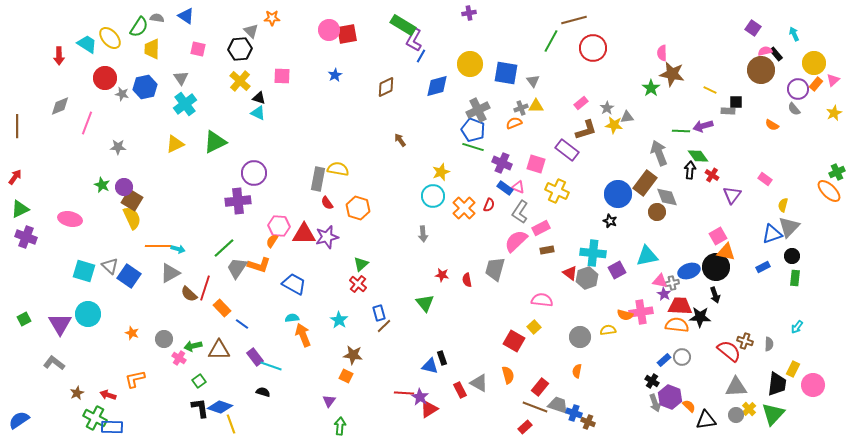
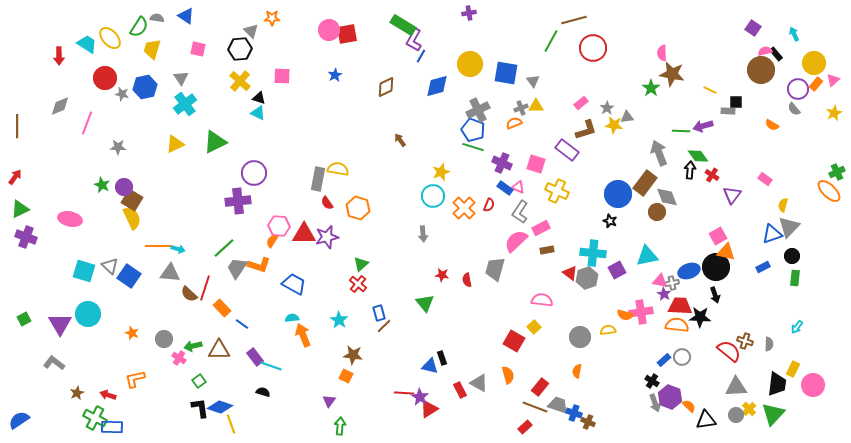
yellow trapezoid at (152, 49): rotated 15 degrees clockwise
gray triangle at (170, 273): rotated 35 degrees clockwise
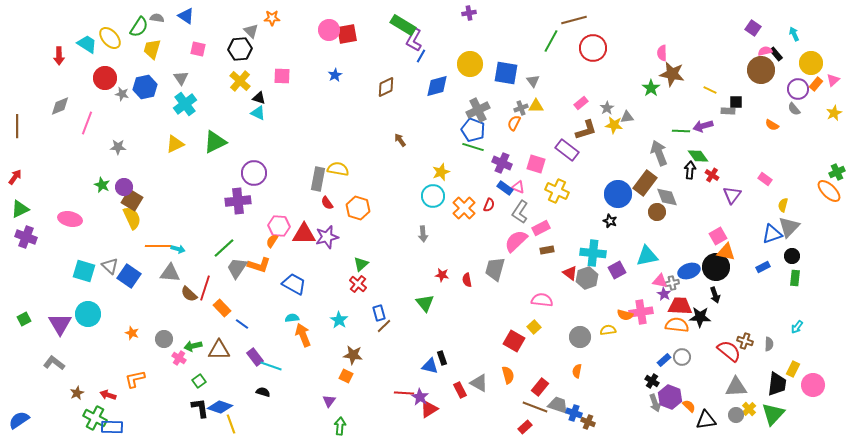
yellow circle at (814, 63): moved 3 px left
orange semicircle at (514, 123): rotated 42 degrees counterclockwise
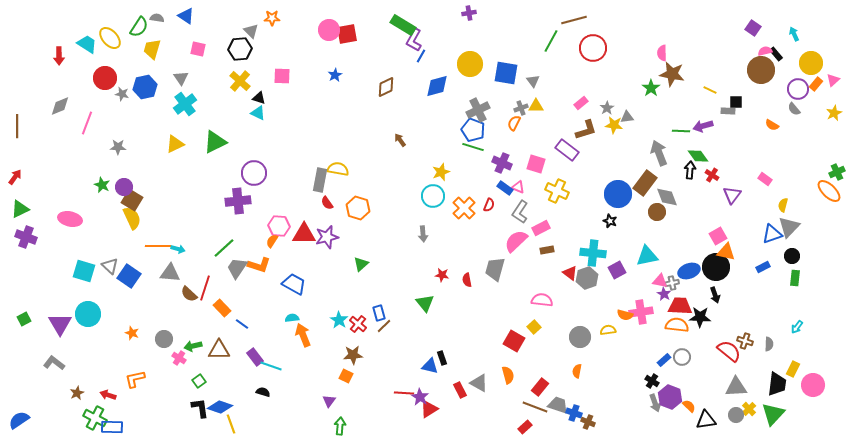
gray rectangle at (318, 179): moved 2 px right, 1 px down
red cross at (358, 284): moved 40 px down
brown star at (353, 355): rotated 12 degrees counterclockwise
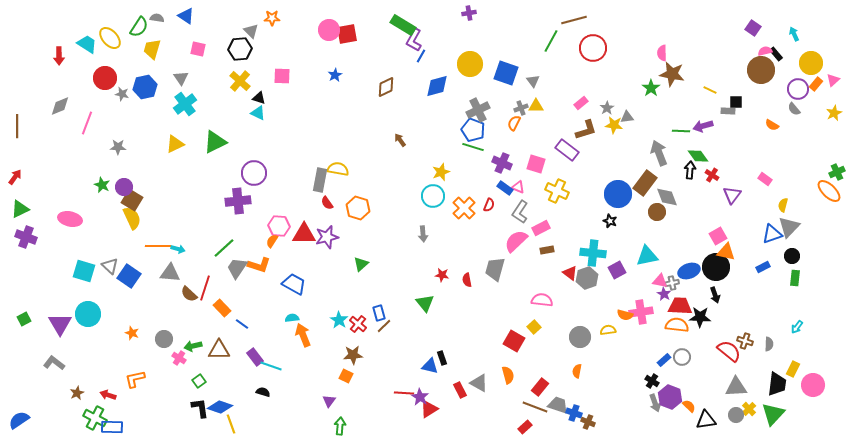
blue square at (506, 73): rotated 10 degrees clockwise
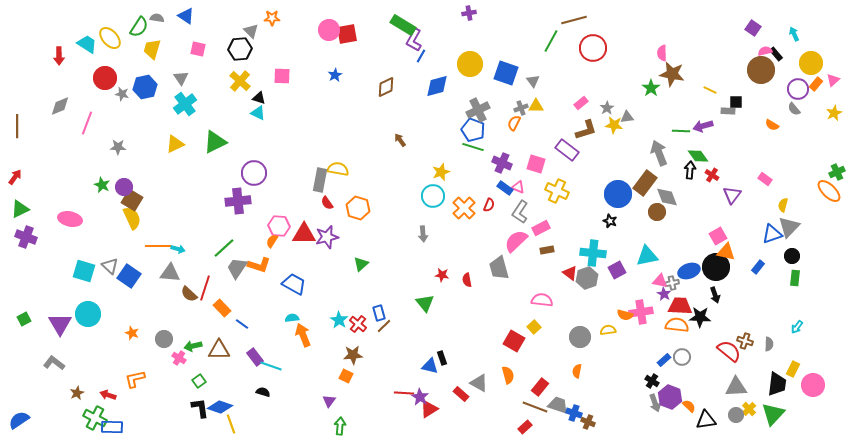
blue rectangle at (763, 267): moved 5 px left; rotated 24 degrees counterclockwise
gray trapezoid at (495, 269): moved 4 px right, 1 px up; rotated 30 degrees counterclockwise
red rectangle at (460, 390): moved 1 px right, 4 px down; rotated 21 degrees counterclockwise
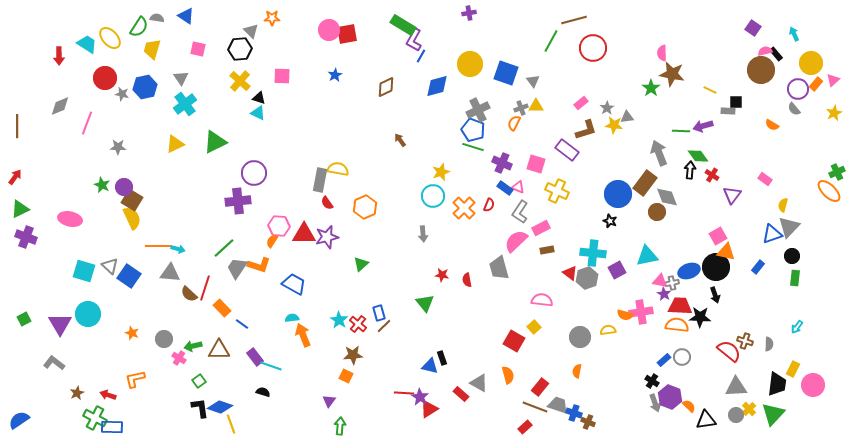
orange hexagon at (358, 208): moved 7 px right, 1 px up; rotated 20 degrees clockwise
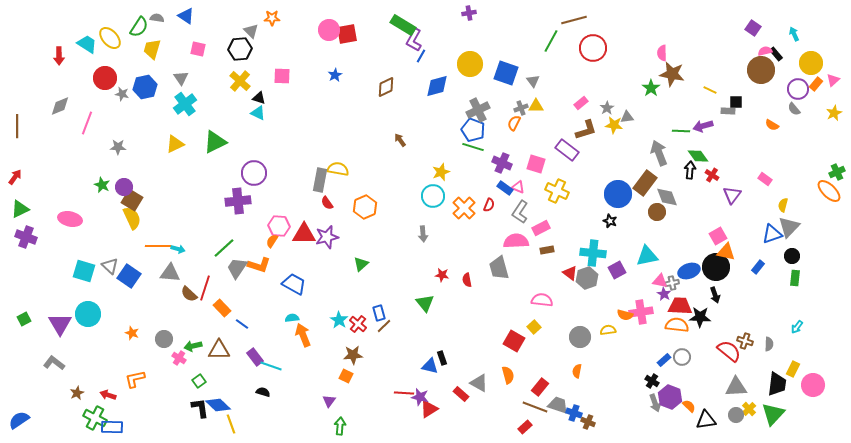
pink semicircle at (516, 241): rotated 40 degrees clockwise
purple star at (420, 397): rotated 18 degrees counterclockwise
blue diamond at (220, 407): moved 2 px left, 2 px up; rotated 25 degrees clockwise
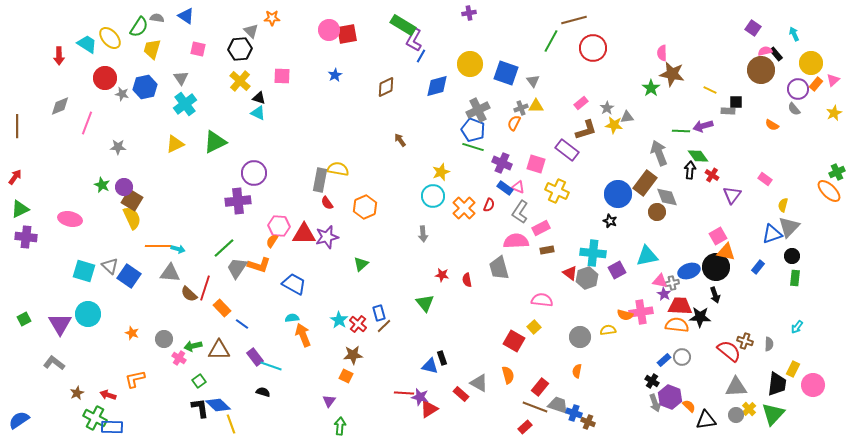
purple cross at (26, 237): rotated 15 degrees counterclockwise
